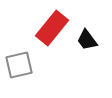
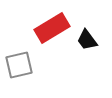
red rectangle: rotated 20 degrees clockwise
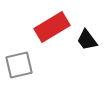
red rectangle: moved 1 px up
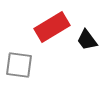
gray square: rotated 20 degrees clockwise
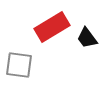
black trapezoid: moved 2 px up
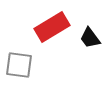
black trapezoid: moved 3 px right
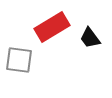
gray square: moved 5 px up
